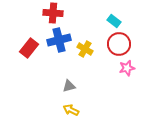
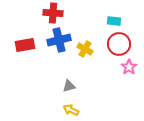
cyan rectangle: rotated 32 degrees counterclockwise
red rectangle: moved 4 px left, 3 px up; rotated 42 degrees clockwise
pink star: moved 2 px right, 1 px up; rotated 21 degrees counterclockwise
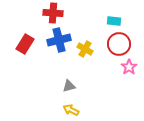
red rectangle: moved 1 px up; rotated 48 degrees counterclockwise
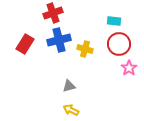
red cross: rotated 24 degrees counterclockwise
yellow cross: rotated 14 degrees counterclockwise
pink star: moved 1 px down
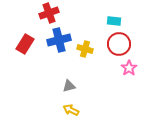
red cross: moved 4 px left
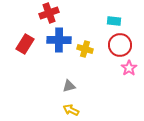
blue cross: rotated 15 degrees clockwise
red circle: moved 1 px right, 1 px down
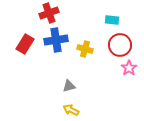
cyan rectangle: moved 2 px left, 1 px up
blue cross: moved 3 px left; rotated 10 degrees counterclockwise
